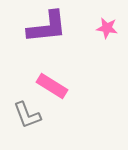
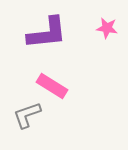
purple L-shape: moved 6 px down
gray L-shape: rotated 92 degrees clockwise
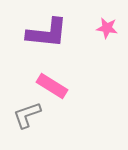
purple L-shape: rotated 12 degrees clockwise
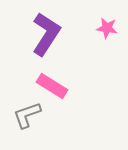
purple L-shape: moved 1 px left, 1 px down; rotated 63 degrees counterclockwise
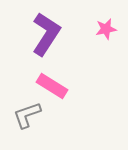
pink star: moved 1 px left, 1 px down; rotated 20 degrees counterclockwise
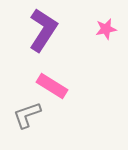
purple L-shape: moved 3 px left, 4 px up
